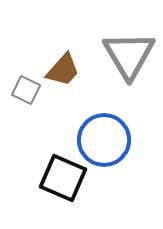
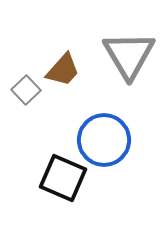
gray square: rotated 20 degrees clockwise
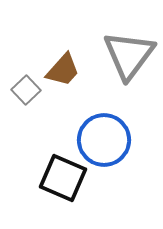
gray triangle: rotated 8 degrees clockwise
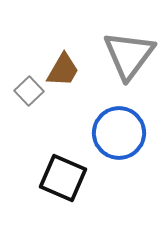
brown trapezoid: rotated 12 degrees counterclockwise
gray square: moved 3 px right, 1 px down
blue circle: moved 15 px right, 7 px up
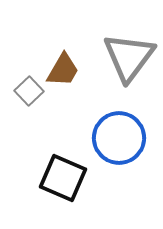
gray triangle: moved 2 px down
blue circle: moved 5 px down
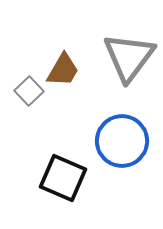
blue circle: moved 3 px right, 3 px down
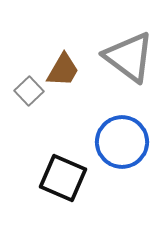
gray triangle: rotated 30 degrees counterclockwise
blue circle: moved 1 px down
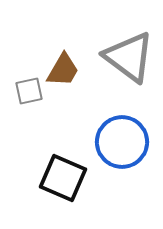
gray square: rotated 32 degrees clockwise
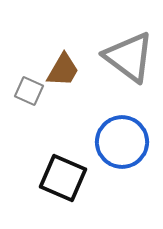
gray square: rotated 36 degrees clockwise
